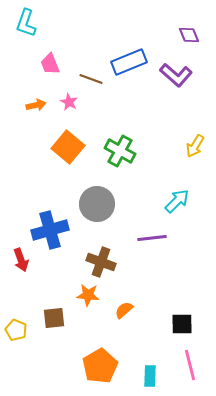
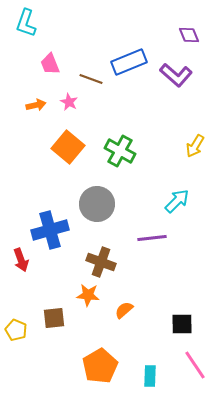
pink line: moved 5 px right; rotated 20 degrees counterclockwise
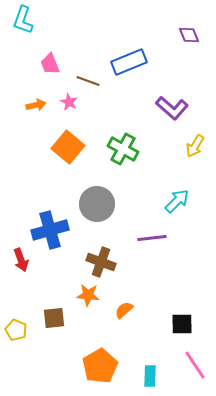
cyan L-shape: moved 3 px left, 3 px up
purple L-shape: moved 4 px left, 33 px down
brown line: moved 3 px left, 2 px down
green cross: moved 3 px right, 2 px up
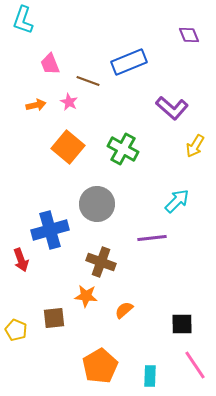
orange star: moved 2 px left, 1 px down
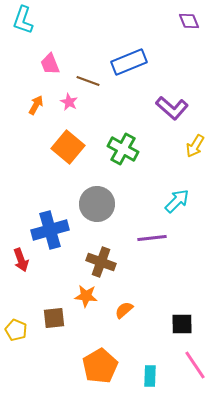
purple diamond: moved 14 px up
orange arrow: rotated 48 degrees counterclockwise
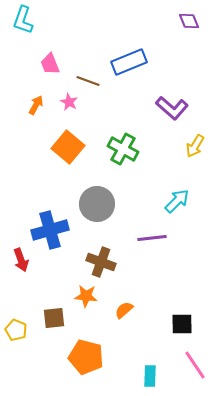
orange pentagon: moved 14 px left, 9 px up; rotated 28 degrees counterclockwise
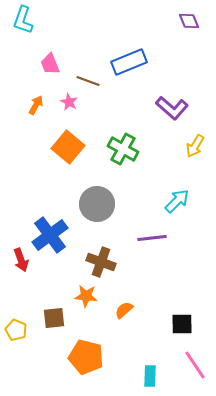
blue cross: moved 5 px down; rotated 21 degrees counterclockwise
